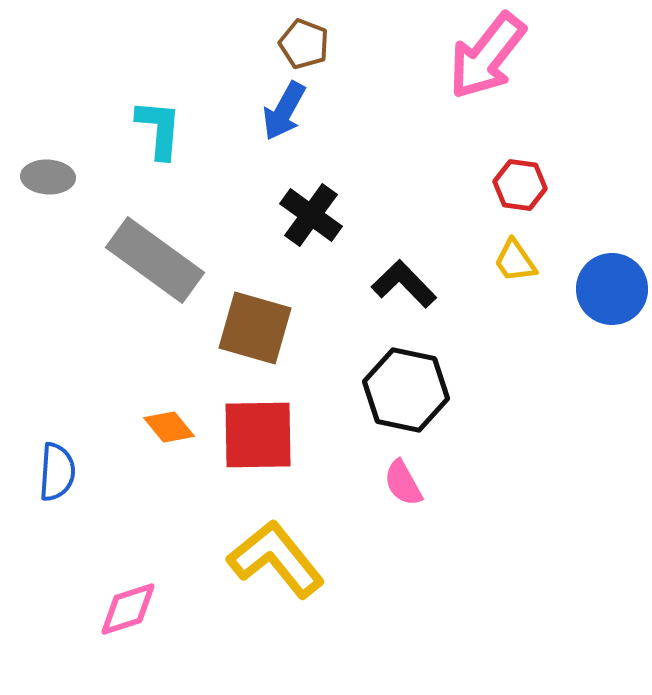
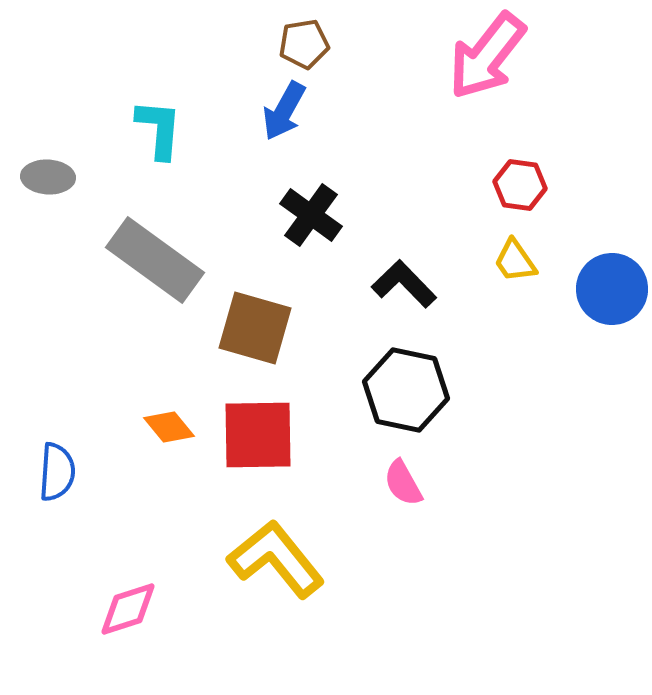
brown pentagon: rotated 30 degrees counterclockwise
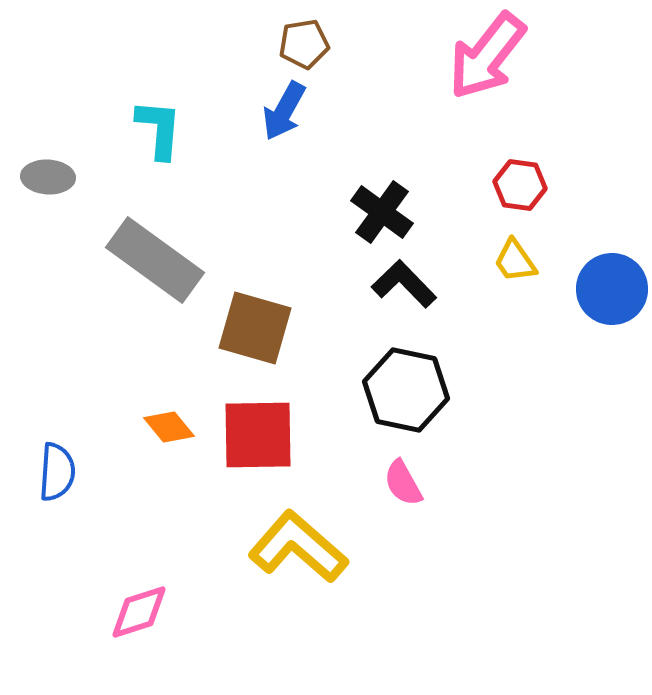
black cross: moved 71 px right, 3 px up
yellow L-shape: moved 22 px right, 12 px up; rotated 10 degrees counterclockwise
pink diamond: moved 11 px right, 3 px down
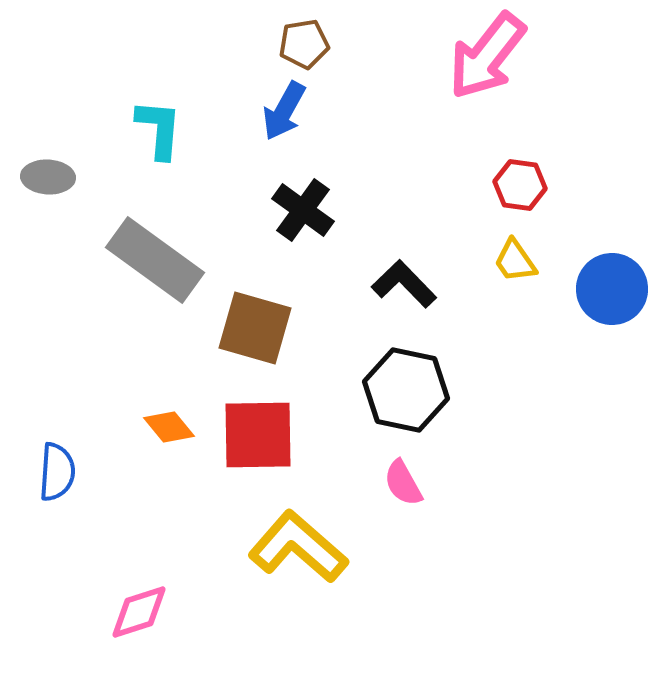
black cross: moved 79 px left, 2 px up
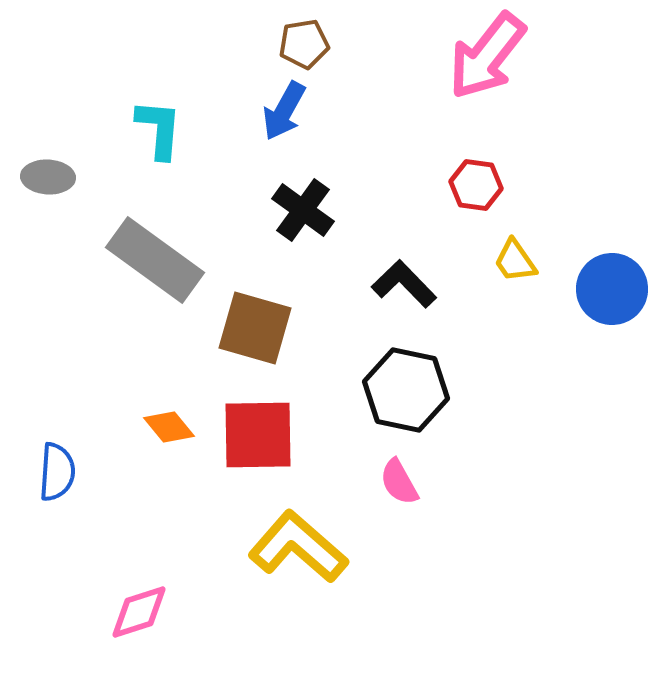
red hexagon: moved 44 px left
pink semicircle: moved 4 px left, 1 px up
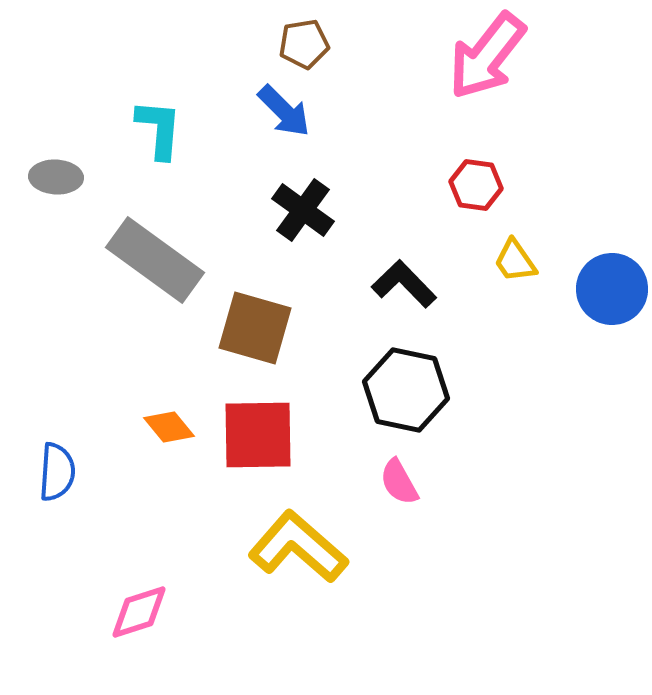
blue arrow: rotated 74 degrees counterclockwise
gray ellipse: moved 8 px right
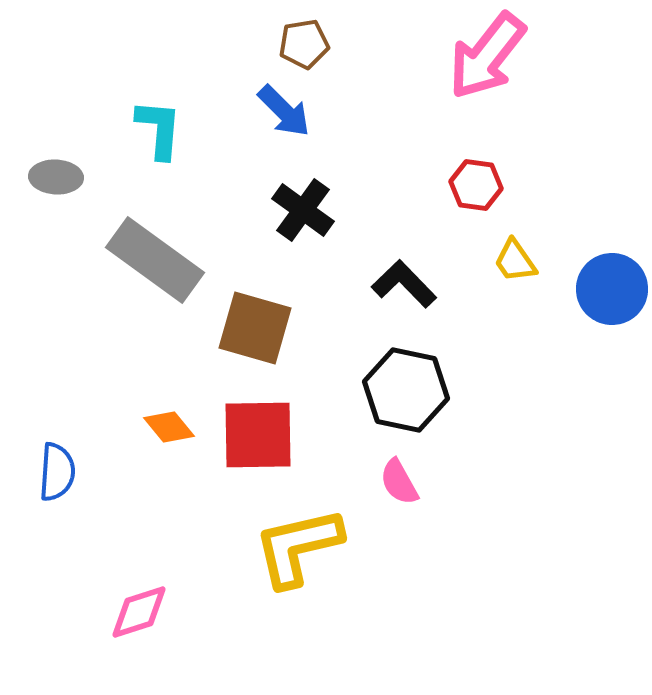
yellow L-shape: rotated 54 degrees counterclockwise
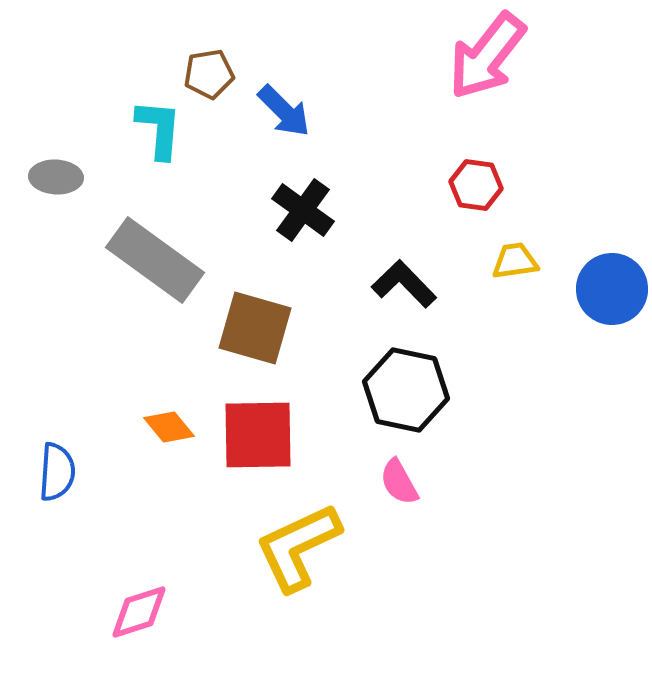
brown pentagon: moved 95 px left, 30 px down
yellow trapezoid: rotated 117 degrees clockwise
yellow L-shape: rotated 12 degrees counterclockwise
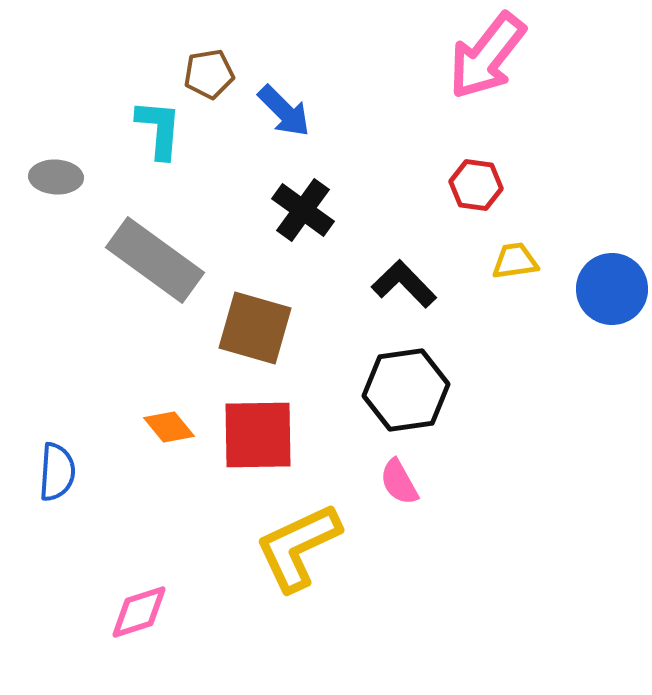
black hexagon: rotated 20 degrees counterclockwise
